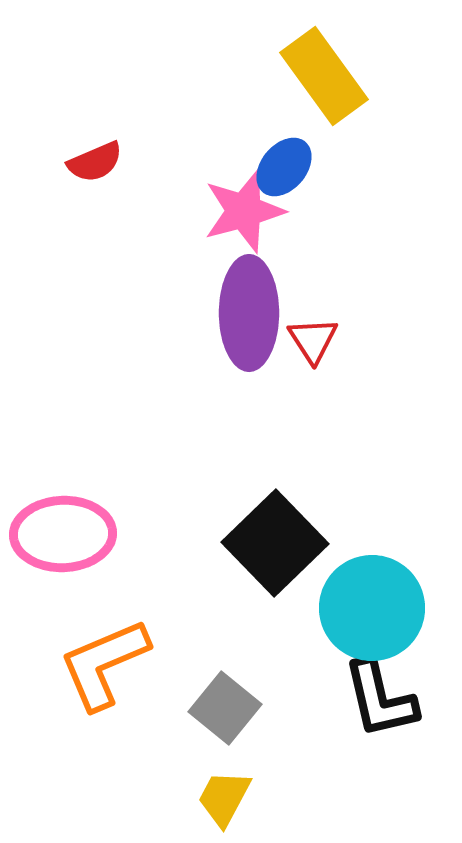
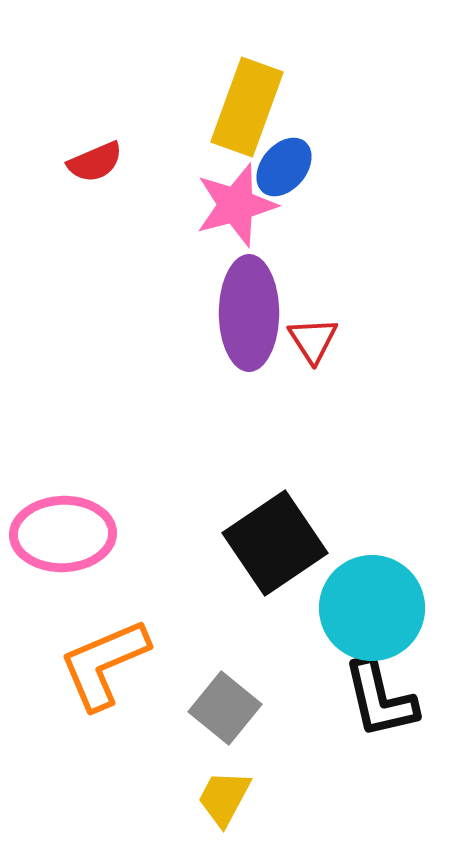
yellow rectangle: moved 77 px left, 31 px down; rotated 56 degrees clockwise
pink star: moved 8 px left, 6 px up
black square: rotated 10 degrees clockwise
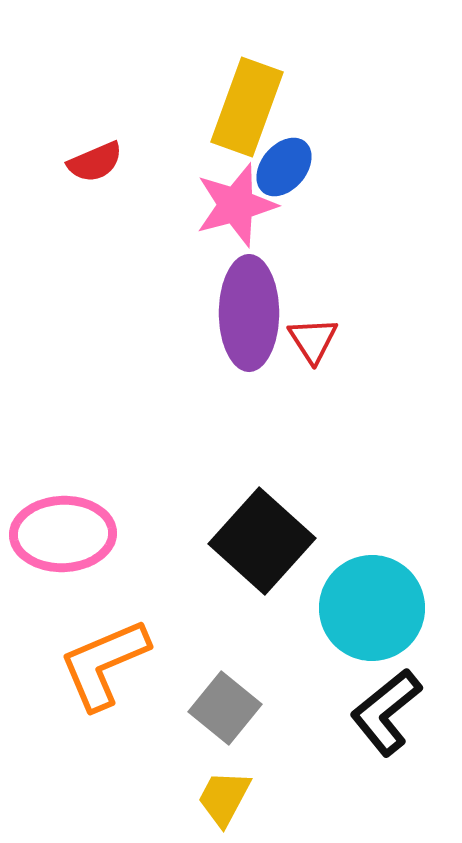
black square: moved 13 px left, 2 px up; rotated 14 degrees counterclockwise
black L-shape: moved 6 px right, 13 px down; rotated 64 degrees clockwise
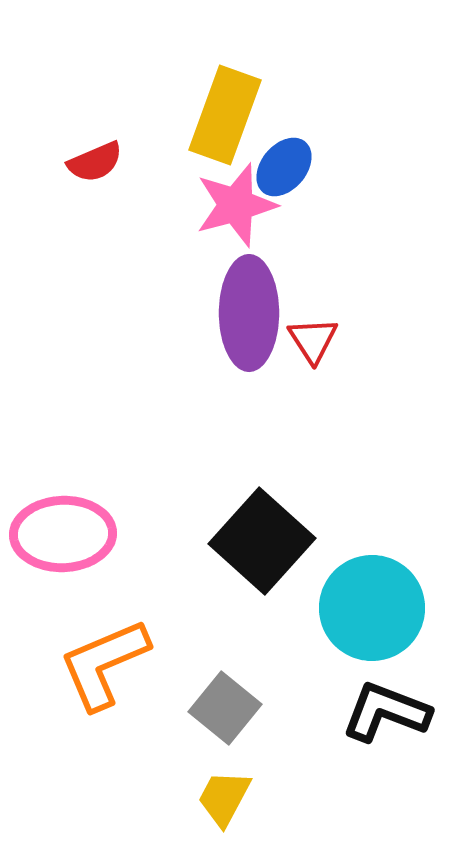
yellow rectangle: moved 22 px left, 8 px down
black L-shape: rotated 60 degrees clockwise
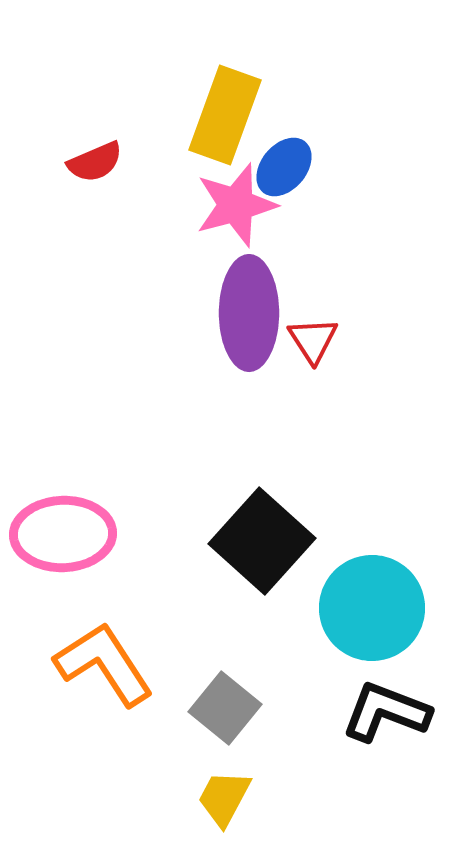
orange L-shape: rotated 80 degrees clockwise
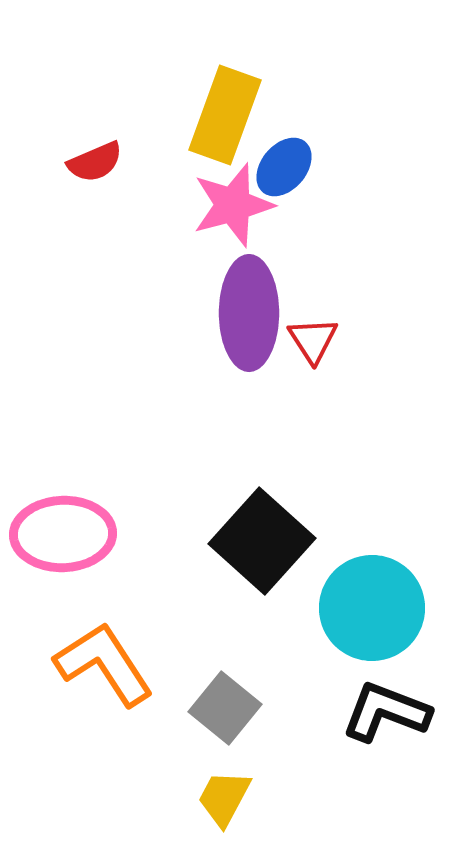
pink star: moved 3 px left
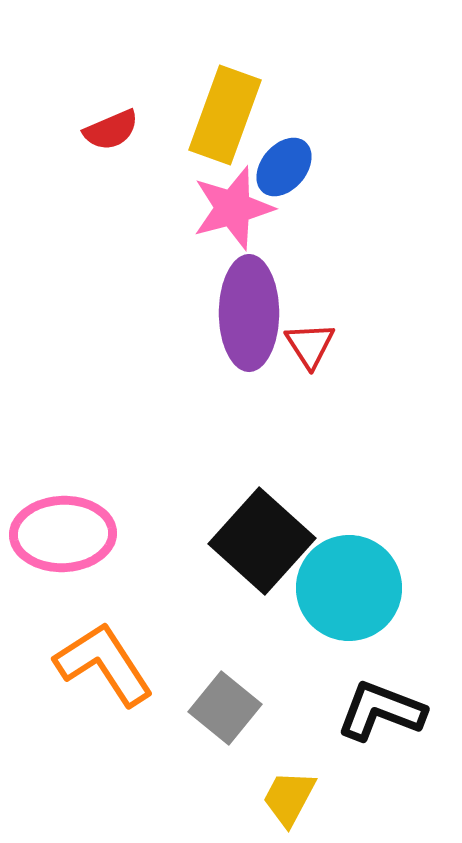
red semicircle: moved 16 px right, 32 px up
pink star: moved 3 px down
red triangle: moved 3 px left, 5 px down
cyan circle: moved 23 px left, 20 px up
black L-shape: moved 5 px left, 1 px up
yellow trapezoid: moved 65 px right
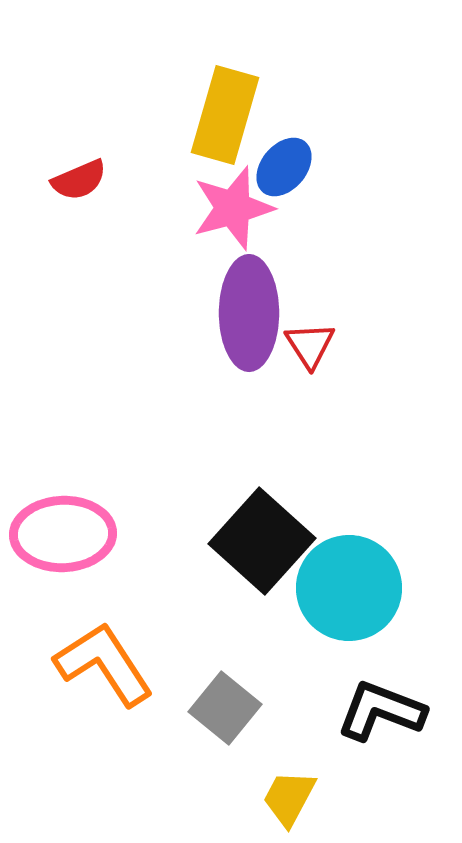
yellow rectangle: rotated 4 degrees counterclockwise
red semicircle: moved 32 px left, 50 px down
